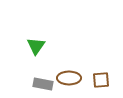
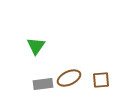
brown ellipse: rotated 25 degrees counterclockwise
gray rectangle: rotated 18 degrees counterclockwise
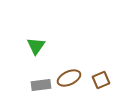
brown square: rotated 18 degrees counterclockwise
gray rectangle: moved 2 px left, 1 px down
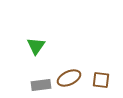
brown square: rotated 30 degrees clockwise
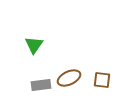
green triangle: moved 2 px left, 1 px up
brown square: moved 1 px right
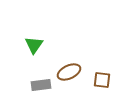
brown ellipse: moved 6 px up
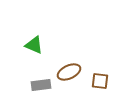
green triangle: rotated 42 degrees counterclockwise
brown square: moved 2 px left, 1 px down
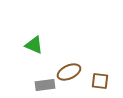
gray rectangle: moved 4 px right
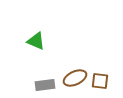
green triangle: moved 2 px right, 4 px up
brown ellipse: moved 6 px right, 6 px down
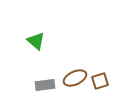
green triangle: rotated 18 degrees clockwise
brown square: rotated 24 degrees counterclockwise
